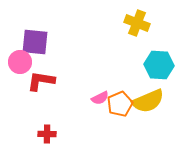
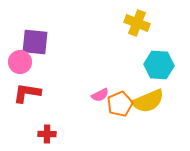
red L-shape: moved 14 px left, 12 px down
pink semicircle: moved 3 px up
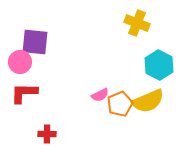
cyan hexagon: rotated 24 degrees clockwise
red L-shape: moved 3 px left; rotated 8 degrees counterclockwise
